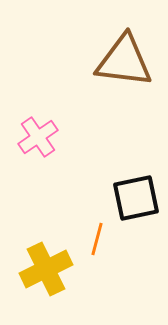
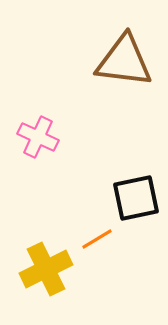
pink cross: rotated 30 degrees counterclockwise
orange line: rotated 44 degrees clockwise
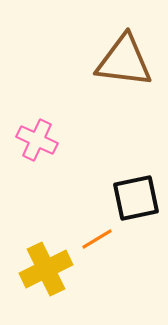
pink cross: moved 1 px left, 3 px down
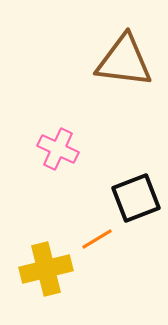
pink cross: moved 21 px right, 9 px down
black square: rotated 9 degrees counterclockwise
yellow cross: rotated 12 degrees clockwise
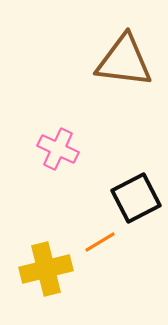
black square: rotated 6 degrees counterclockwise
orange line: moved 3 px right, 3 px down
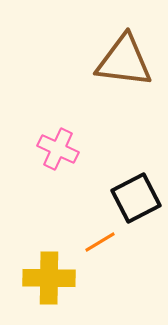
yellow cross: moved 3 px right, 9 px down; rotated 15 degrees clockwise
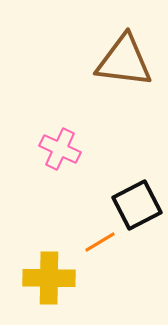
pink cross: moved 2 px right
black square: moved 1 px right, 7 px down
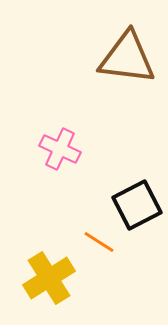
brown triangle: moved 3 px right, 3 px up
orange line: moved 1 px left; rotated 64 degrees clockwise
yellow cross: rotated 33 degrees counterclockwise
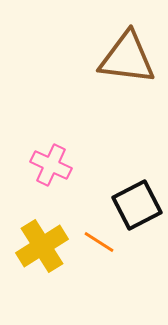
pink cross: moved 9 px left, 16 px down
yellow cross: moved 7 px left, 32 px up
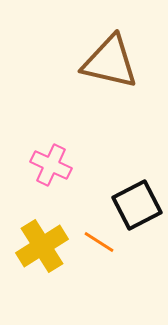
brown triangle: moved 17 px left, 4 px down; rotated 6 degrees clockwise
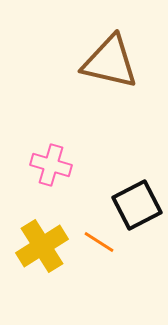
pink cross: rotated 9 degrees counterclockwise
